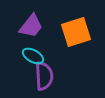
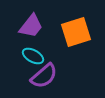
purple semicircle: rotated 52 degrees clockwise
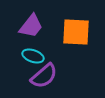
orange square: rotated 20 degrees clockwise
cyan ellipse: rotated 10 degrees counterclockwise
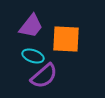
orange square: moved 10 px left, 7 px down
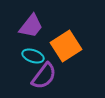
orange square: moved 7 px down; rotated 36 degrees counterclockwise
purple semicircle: rotated 12 degrees counterclockwise
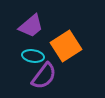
purple trapezoid: rotated 12 degrees clockwise
cyan ellipse: rotated 10 degrees counterclockwise
